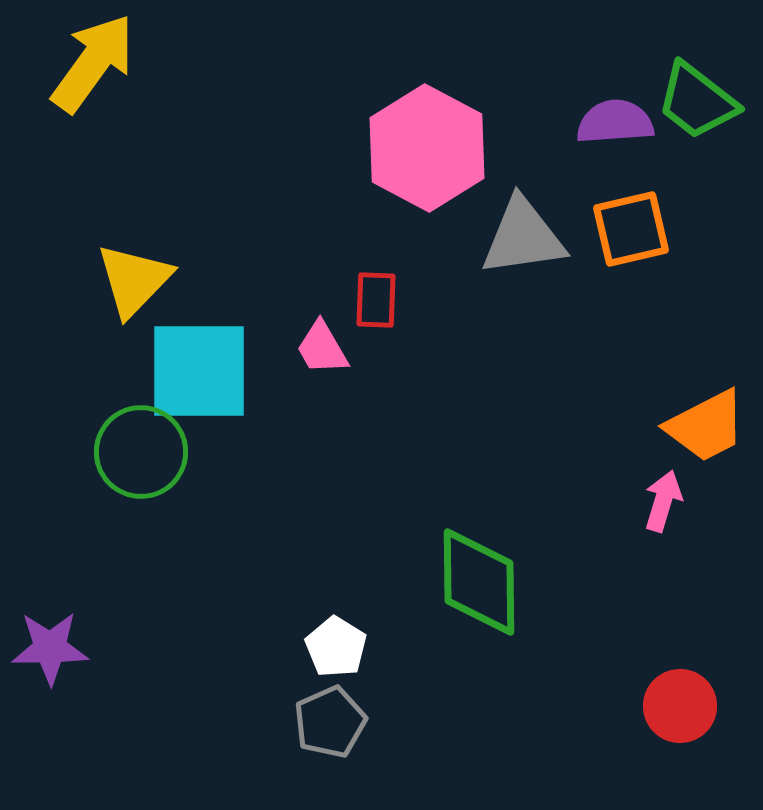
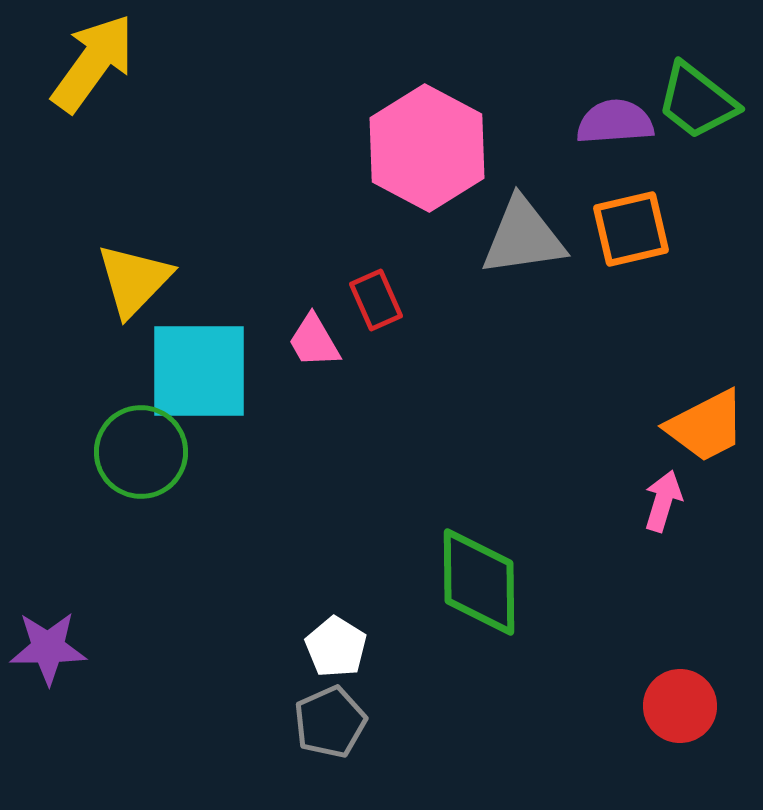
red rectangle: rotated 26 degrees counterclockwise
pink trapezoid: moved 8 px left, 7 px up
purple star: moved 2 px left
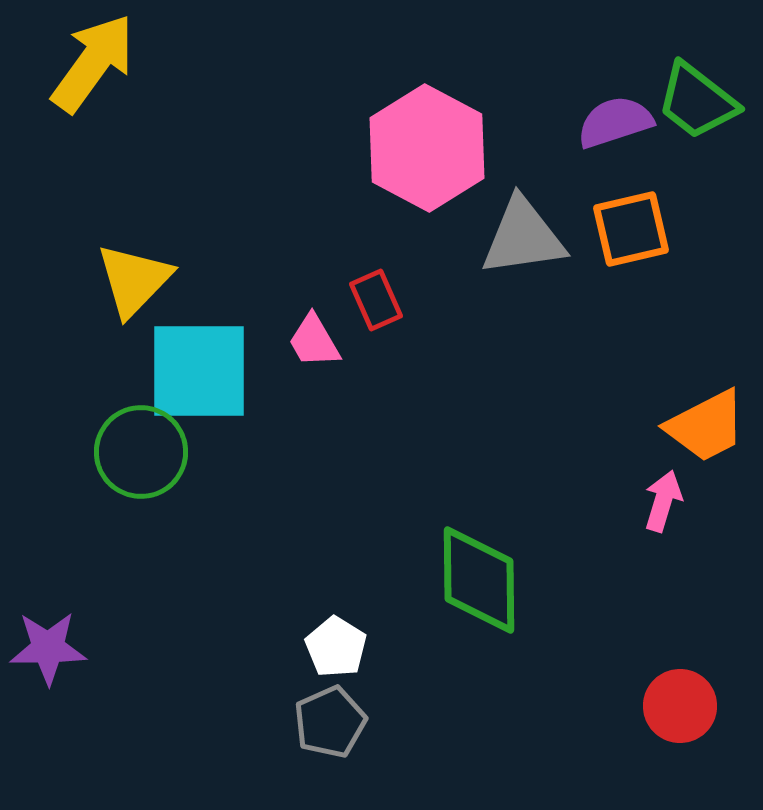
purple semicircle: rotated 14 degrees counterclockwise
green diamond: moved 2 px up
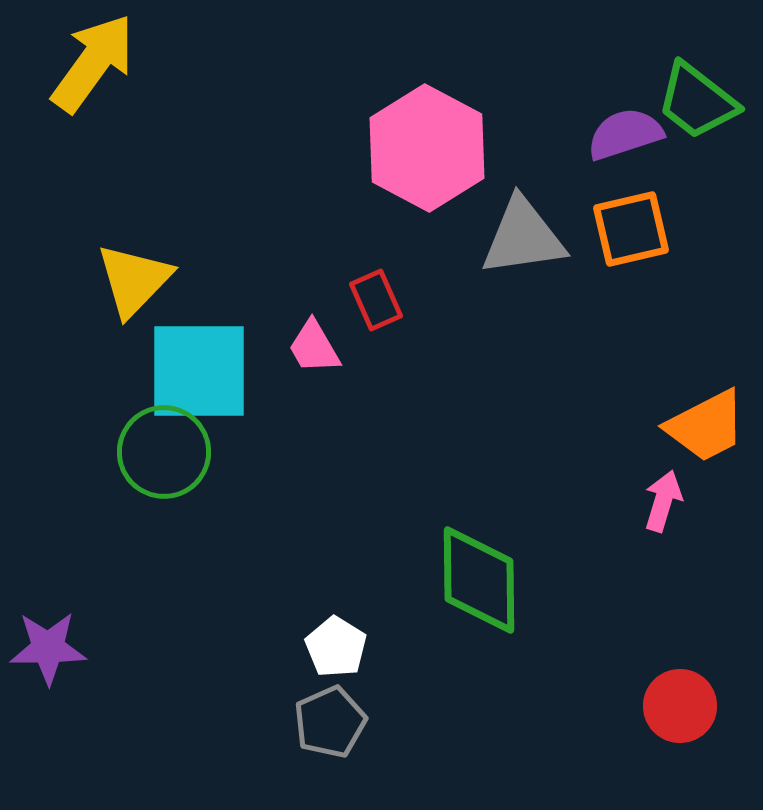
purple semicircle: moved 10 px right, 12 px down
pink trapezoid: moved 6 px down
green circle: moved 23 px right
